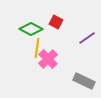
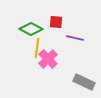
red square: rotated 24 degrees counterclockwise
purple line: moved 12 px left; rotated 48 degrees clockwise
gray rectangle: moved 1 px down
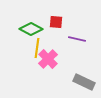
purple line: moved 2 px right, 1 px down
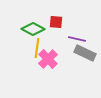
green diamond: moved 2 px right
gray rectangle: moved 1 px right, 29 px up
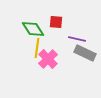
green diamond: rotated 30 degrees clockwise
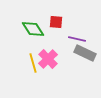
yellow line: moved 4 px left, 15 px down; rotated 24 degrees counterclockwise
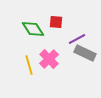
purple line: rotated 42 degrees counterclockwise
pink cross: moved 1 px right
yellow line: moved 4 px left, 2 px down
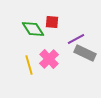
red square: moved 4 px left
purple line: moved 1 px left
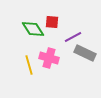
purple line: moved 3 px left, 2 px up
pink cross: moved 1 px up; rotated 30 degrees counterclockwise
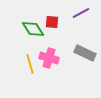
purple line: moved 8 px right, 24 px up
yellow line: moved 1 px right, 1 px up
